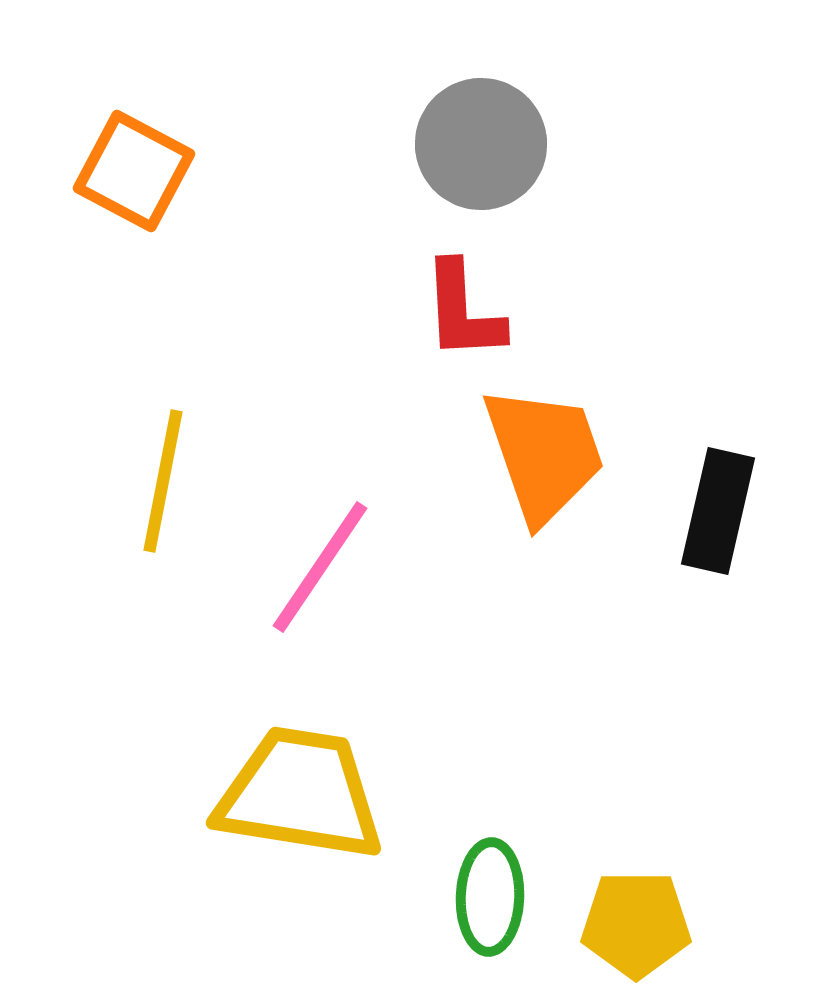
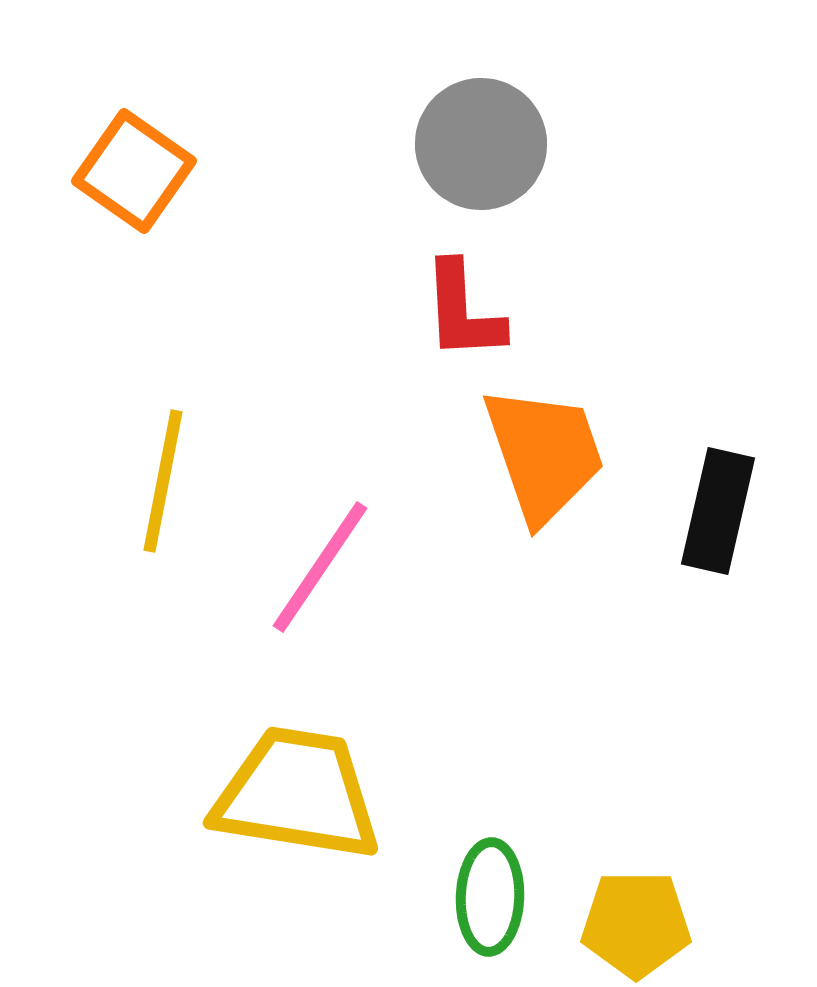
orange square: rotated 7 degrees clockwise
yellow trapezoid: moved 3 px left
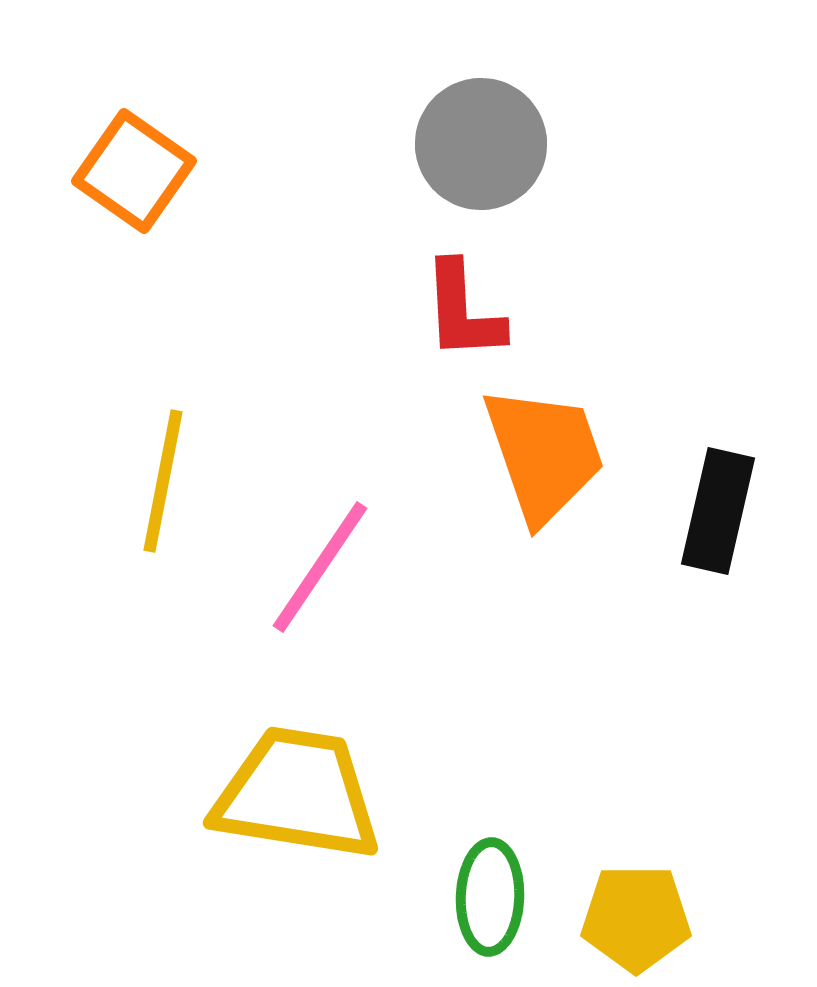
yellow pentagon: moved 6 px up
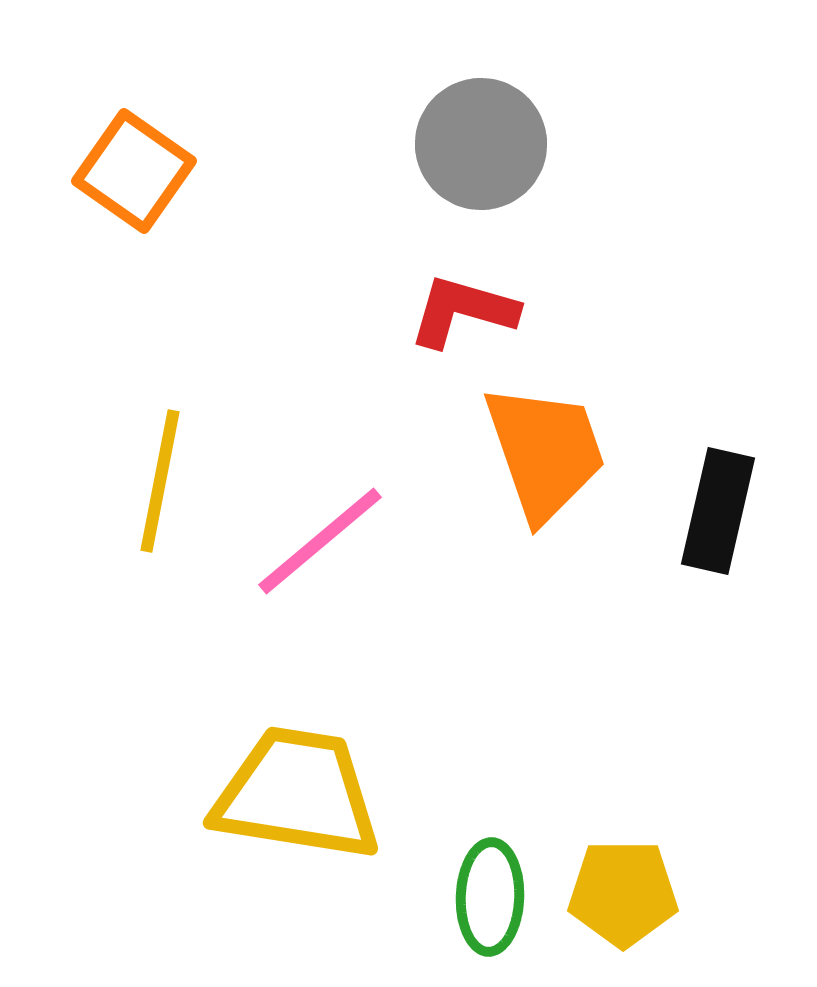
red L-shape: rotated 109 degrees clockwise
orange trapezoid: moved 1 px right, 2 px up
yellow line: moved 3 px left
pink line: moved 26 px up; rotated 16 degrees clockwise
yellow pentagon: moved 13 px left, 25 px up
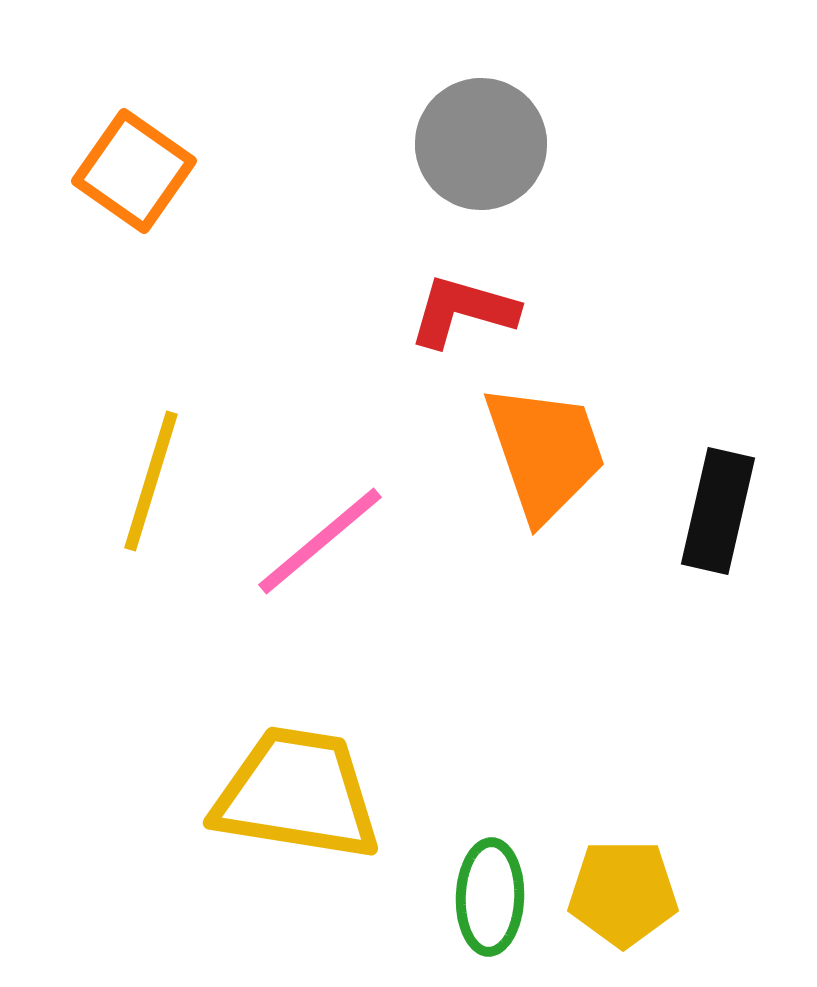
yellow line: moved 9 px left; rotated 6 degrees clockwise
